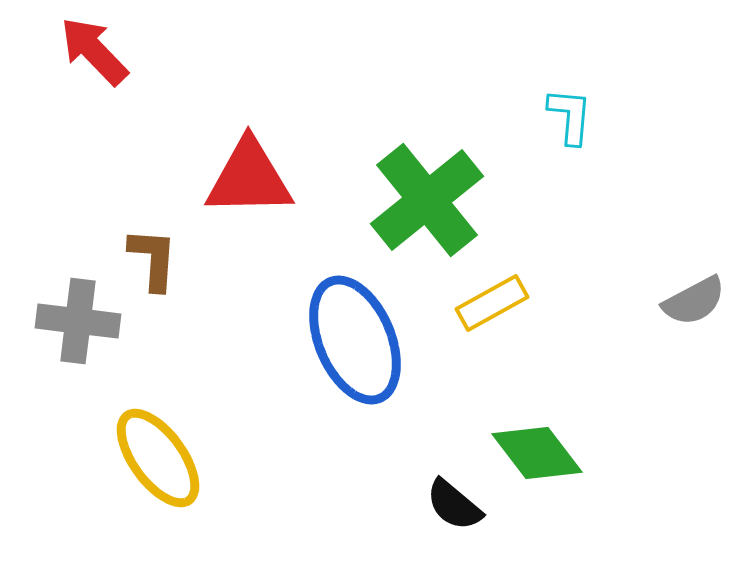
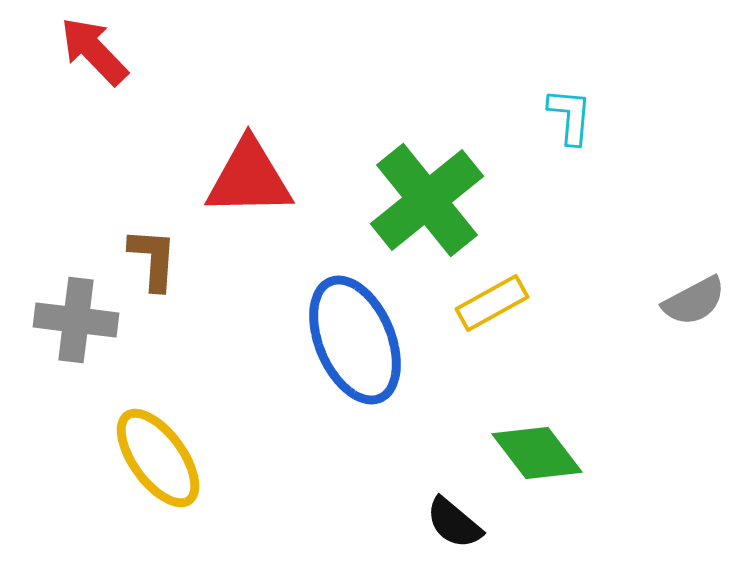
gray cross: moved 2 px left, 1 px up
black semicircle: moved 18 px down
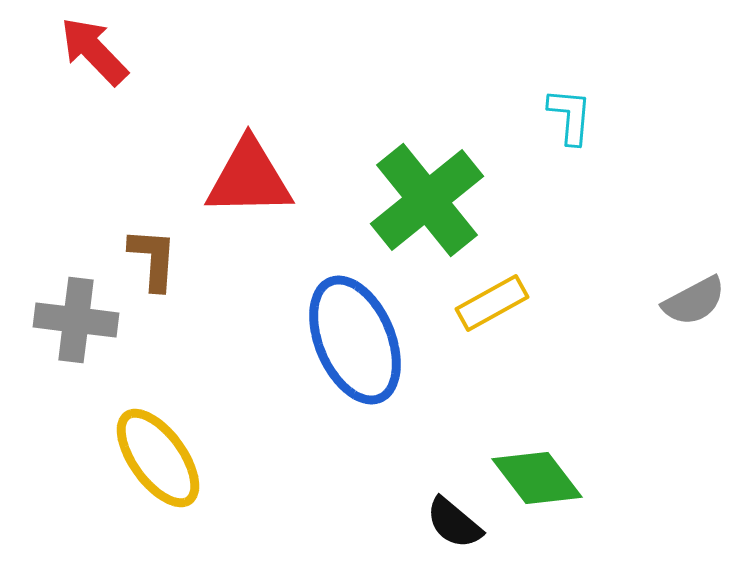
green diamond: moved 25 px down
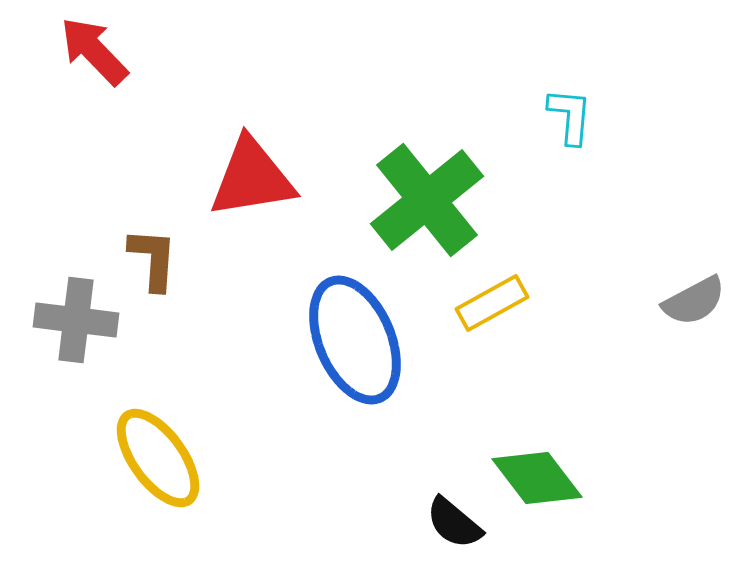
red triangle: moved 3 px right; rotated 8 degrees counterclockwise
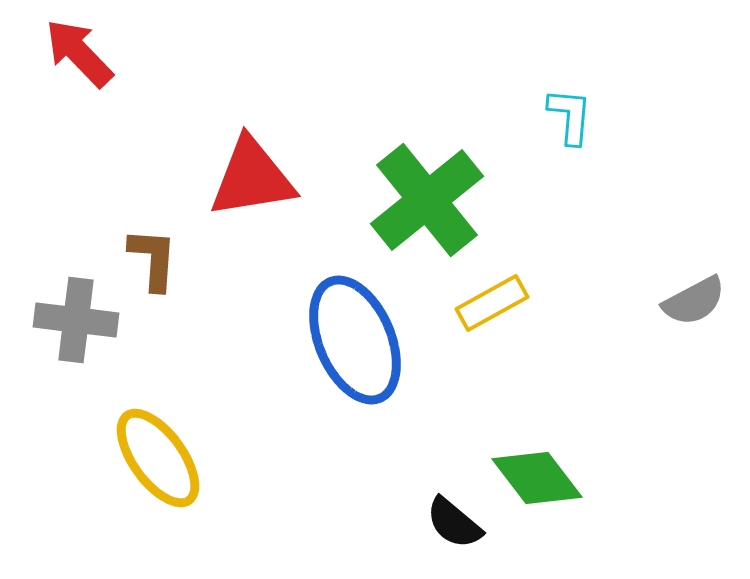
red arrow: moved 15 px left, 2 px down
